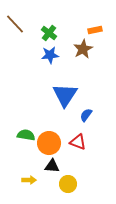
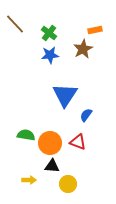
orange circle: moved 1 px right
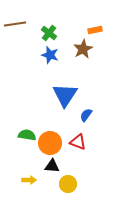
brown line: rotated 55 degrees counterclockwise
blue star: rotated 24 degrees clockwise
green semicircle: moved 1 px right
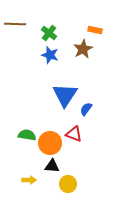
brown line: rotated 10 degrees clockwise
orange rectangle: rotated 24 degrees clockwise
blue semicircle: moved 6 px up
red triangle: moved 4 px left, 8 px up
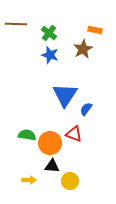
brown line: moved 1 px right
yellow circle: moved 2 px right, 3 px up
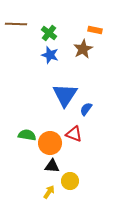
yellow arrow: moved 20 px right, 12 px down; rotated 56 degrees counterclockwise
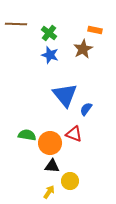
blue triangle: rotated 12 degrees counterclockwise
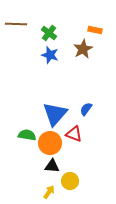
blue triangle: moved 10 px left, 19 px down; rotated 20 degrees clockwise
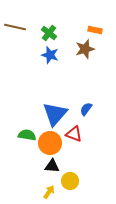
brown line: moved 1 px left, 3 px down; rotated 10 degrees clockwise
brown star: moved 2 px right; rotated 12 degrees clockwise
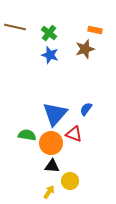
orange circle: moved 1 px right
